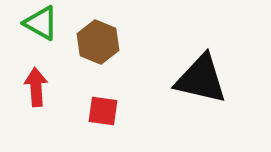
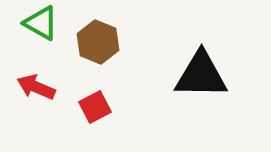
black triangle: moved 4 px up; rotated 12 degrees counterclockwise
red arrow: rotated 63 degrees counterclockwise
red square: moved 8 px left, 4 px up; rotated 36 degrees counterclockwise
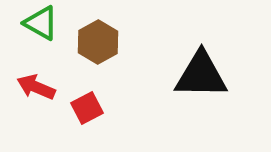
brown hexagon: rotated 9 degrees clockwise
red square: moved 8 px left, 1 px down
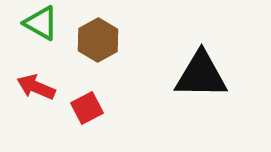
brown hexagon: moved 2 px up
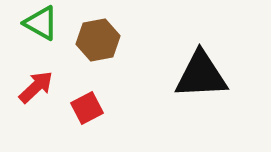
brown hexagon: rotated 18 degrees clockwise
black triangle: rotated 4 degrees counterclockwise
red arrow: rotated 114 degrees clockwise
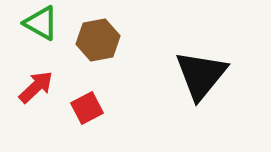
black triangle: rotated 48 degrees counterclockwise
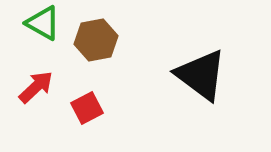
green triangle: moved 2 px right
brown hexagon: moved 2 px left
black triangle: rotated 32 degrees counterclockwise
